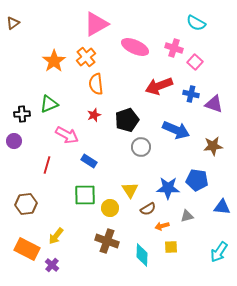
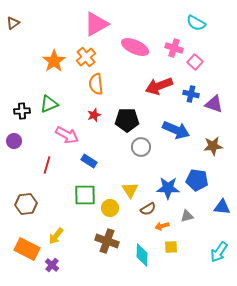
black cross: moved 3 px up
black pentagon: rotated 20 degrees clockwise
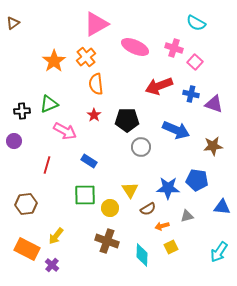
red star: rotated 16 degrees counterclockwise
pink arrow: moved 2 px left, 4 px up
yellow square: rotated 24 degrees counterclockwise
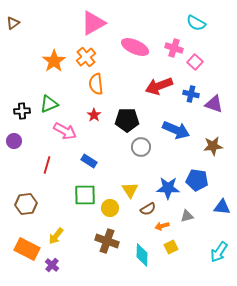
pink triangle: moved 3 px left, 1 px up
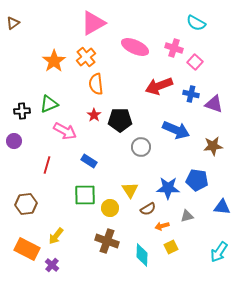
black pentagon: moved 7 px left
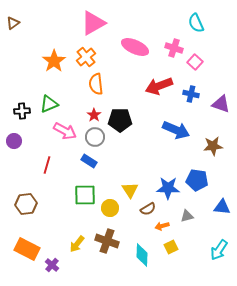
cyan semicircle: rotated 36 degrees clockwise
purple triangle: moved 7 px right
gray circle: moved 46 px left, 10 px up
yellow arrow: moved 21 px right, 8 px down
cyan arrow: moved 2 px up
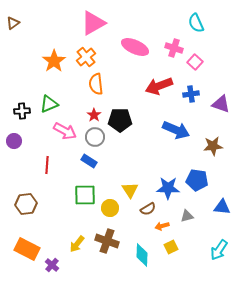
blue cross: rotated 21 degrees counterclockwise
red line: rotated 12 degrees counterclockwise
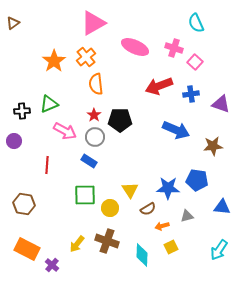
brown hexagon: moved 2 px left; rotated 15 degrees clockwise
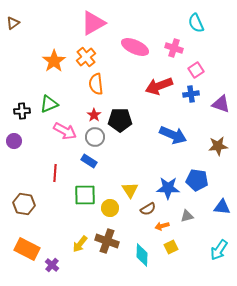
pink square: moved 1 px right, 8 px down; rotated 14 degrees clockwise
blue arrow: moved 3 px left, 5 px down
brown star: moved 5 px right
red line: moved 8 px right, 8 px down
yellow arrow: moved 3 px right
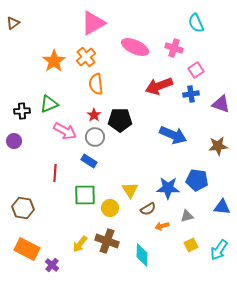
brown hexagon: moved 1 px left, 4 px down
yellow square: moved 20 px right, 2 px up
